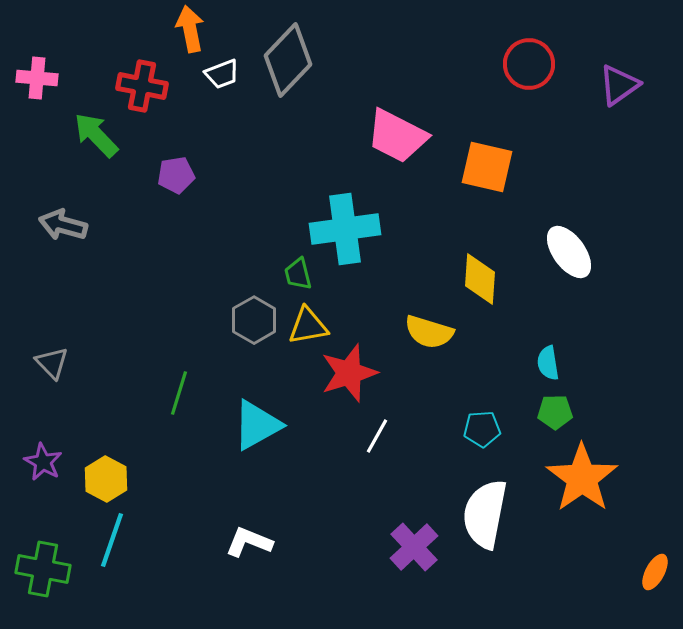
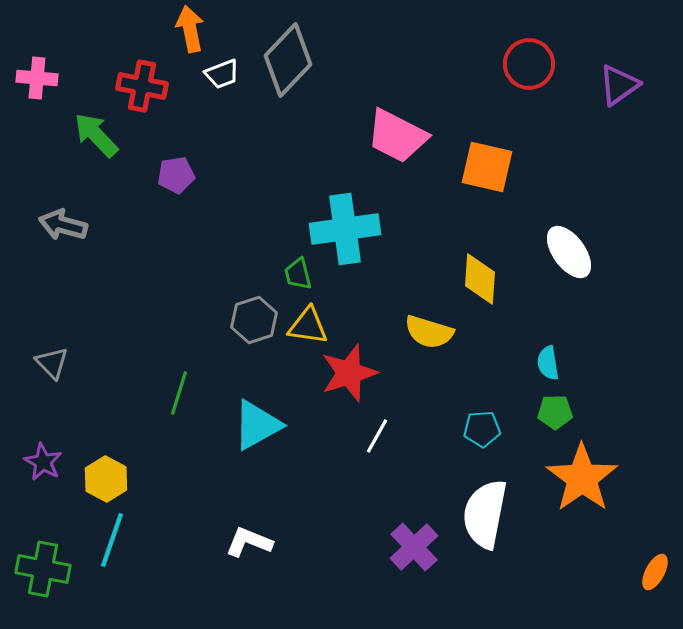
gray hexagon: rotated 12 degrees clockwise
yellow triangle: rotated 18 degrees clockwise
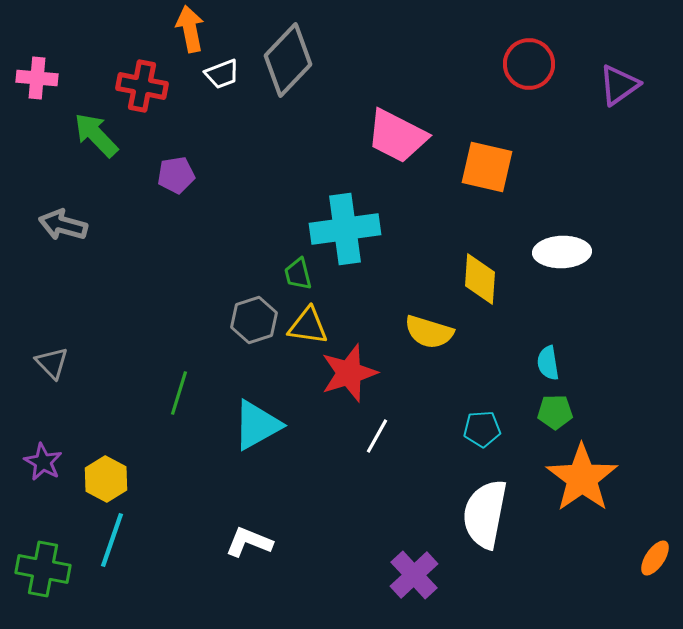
white ellipse: moved 7 px left; rotated 56 degrees counterclockwise
purple cross: moved 28 px down
orange ellipse: moved 14 px up; rotated 6 degrees clockwise
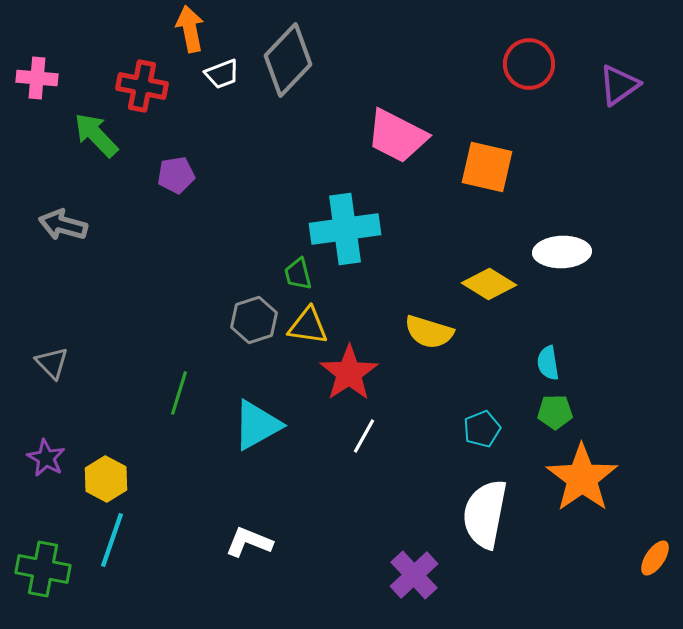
yellow diamond: moved 9 px right, 5 px down; rotated 62 degrees counterclockwise
red star: rotated 16 degrees counterclockwise
cyan pentagon: rotated 18 degrees counterclockwise
white line: moved 13 px left
purple star: moved 3 px right, 4 px up
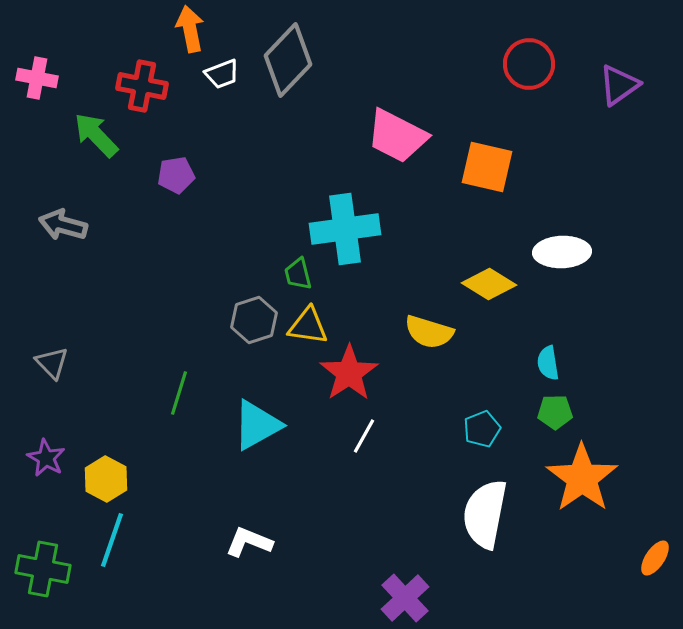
pink cross: rotated 6 degrees clockwise
purple cross: moved 9 px left, 23 px down
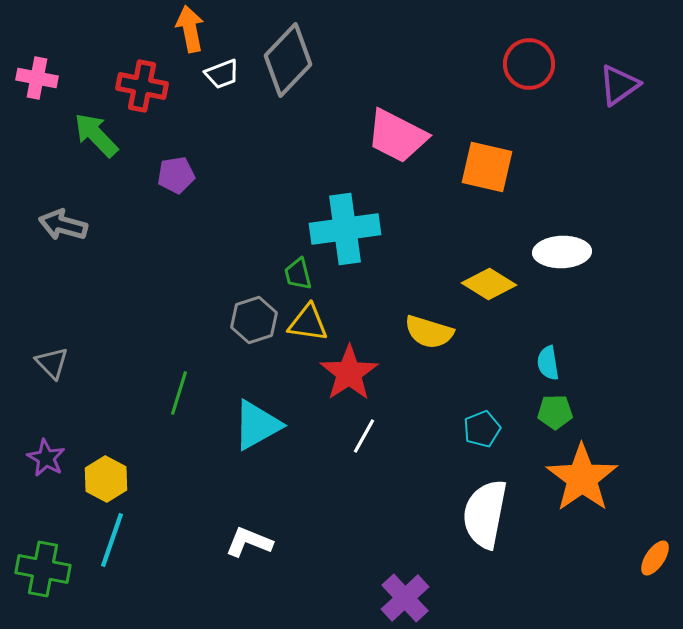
yellow triangle: moved 3 px up
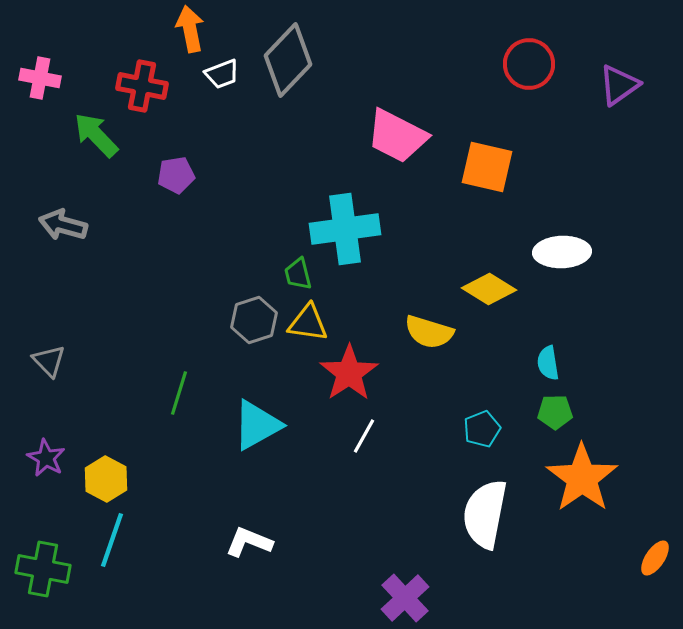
pink cross: moved 3 px right
yellow diamond: moved 5 px down
gray triangle: moved 3 px left, 2 px up
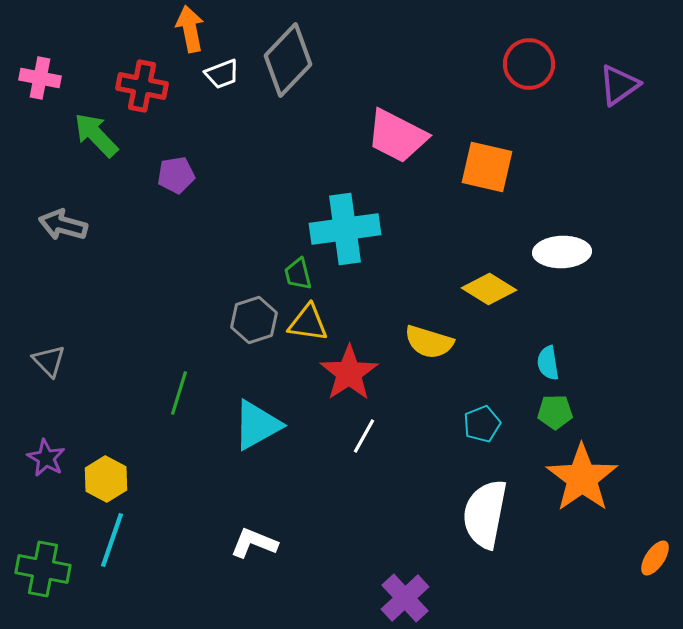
yellow semicircle: moved 10 px down
cyan pentagon: moved 5 px up
white L-shape: moved 5 px right, 1 px down
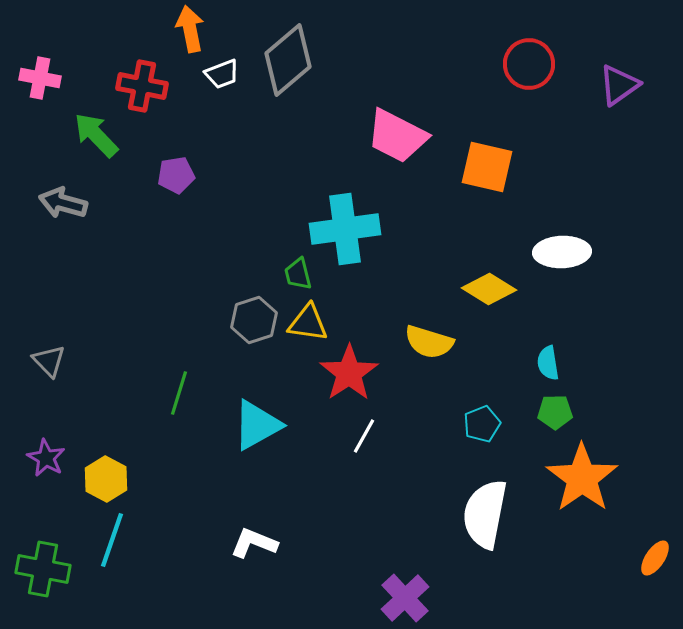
gray diamond: rotated 6 degrees clockwise
gray arrow: moved 22 px up
